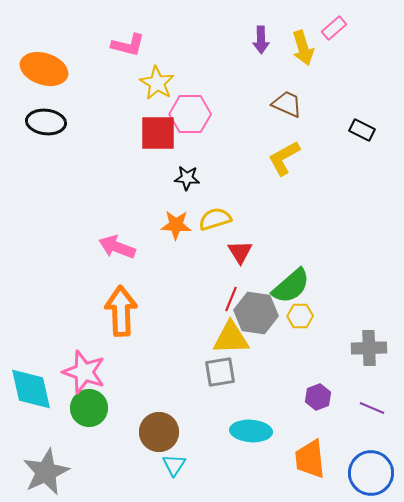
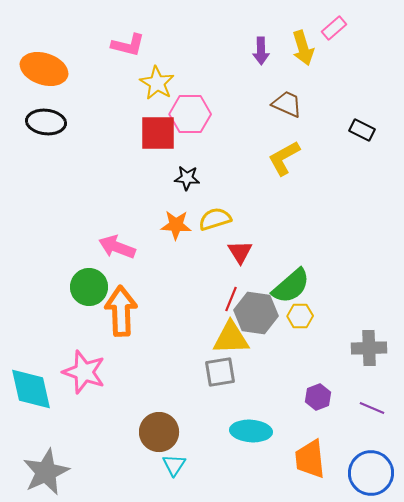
purple arrow: moved 11 px down
green circle: moved 121 px up
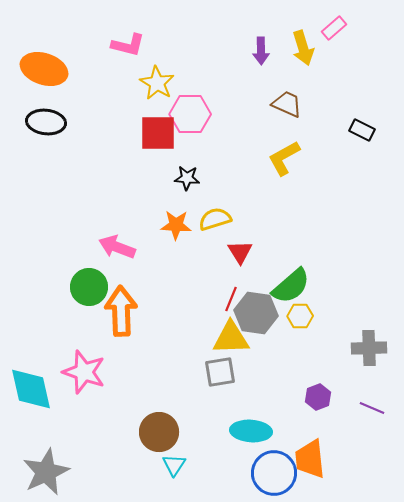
blue circle: moved 97 px left
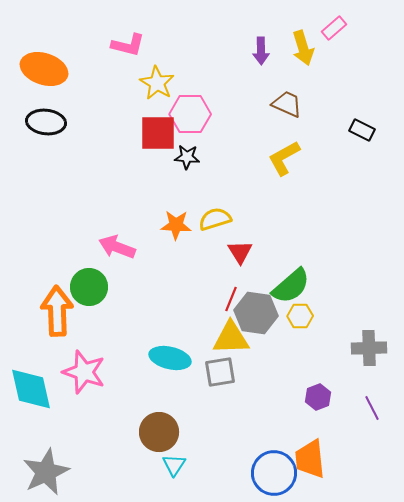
black star: moved 21 px up
orange arrow: moved 64 px left
purple line: rotated 40 degrees clockwise
cyan ellipse: moved 81 px left, 73 px up; rotated 9 degrees clockwise
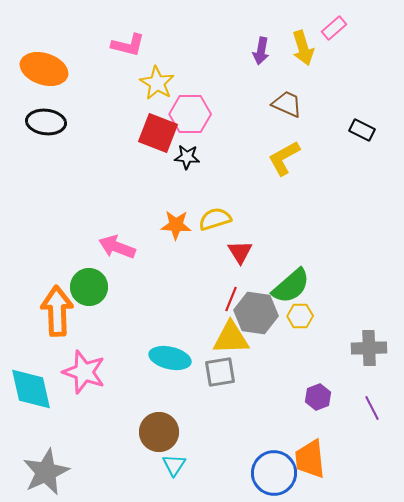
purple arrow: rotated 12 degrees clockwise
red square: rotated 21 degrees clockwise
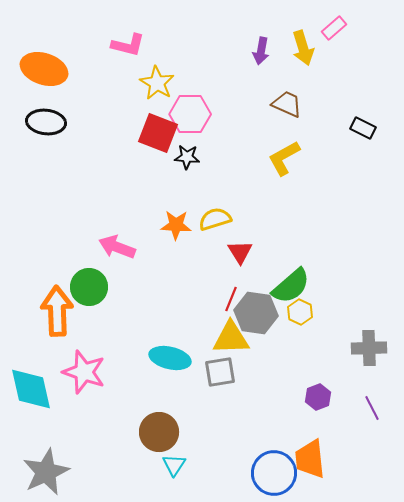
black rectangle: moved 1 px right, 2 px up
yellow hexagon: moved 4 px up; rotated 25 degrees clockwise
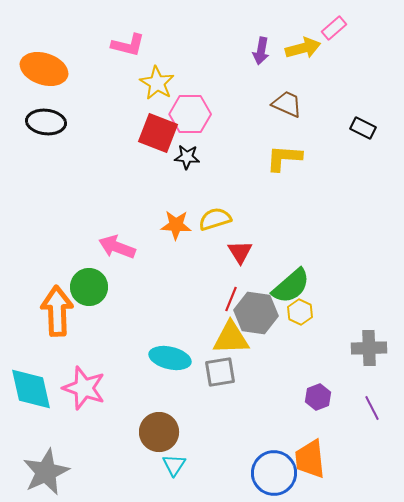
yellow arrow: rotated 88 degrees counterclockwise
yellow L-shape: rotated 33 degrees clockwise
pink star: moved 16 px down
